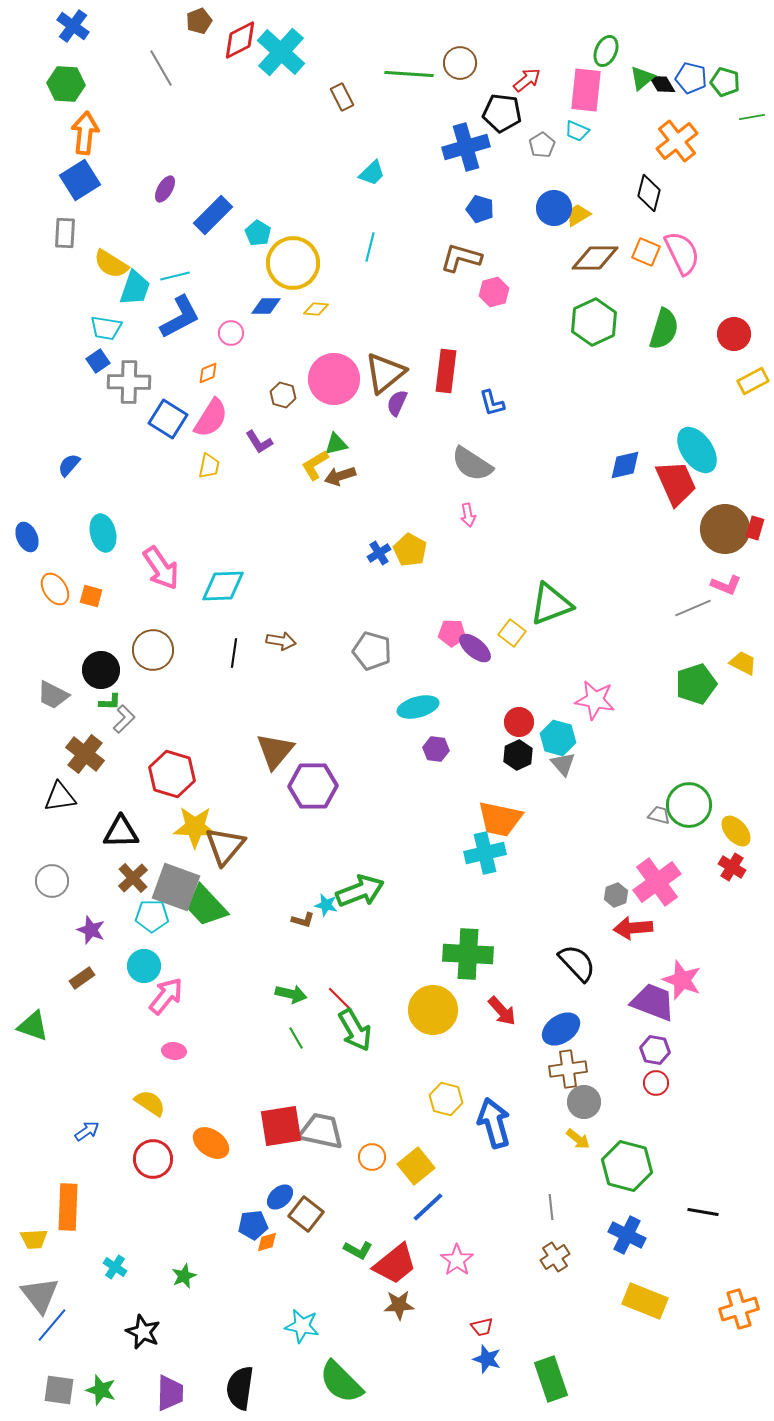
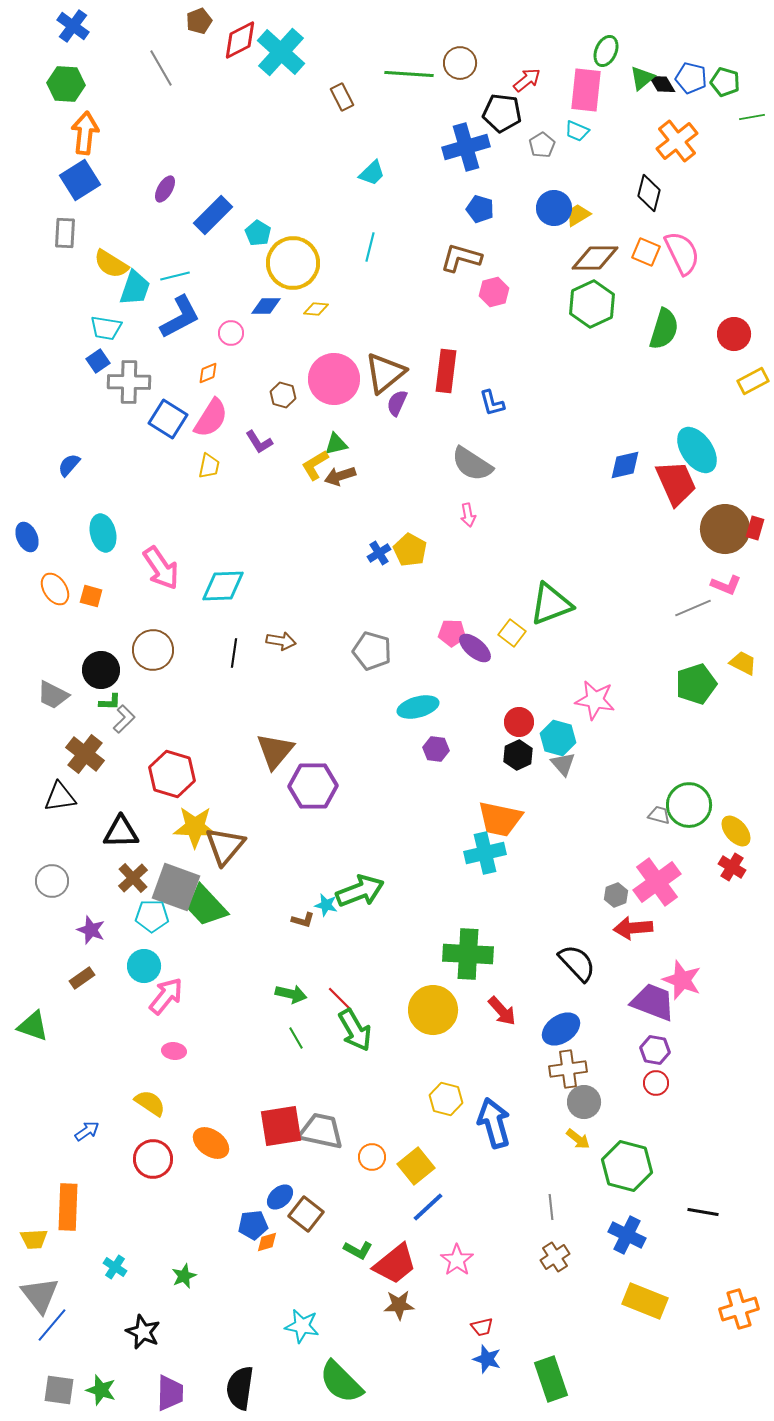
green hexagon at (594, 322): moved 2 px left, 18 px up
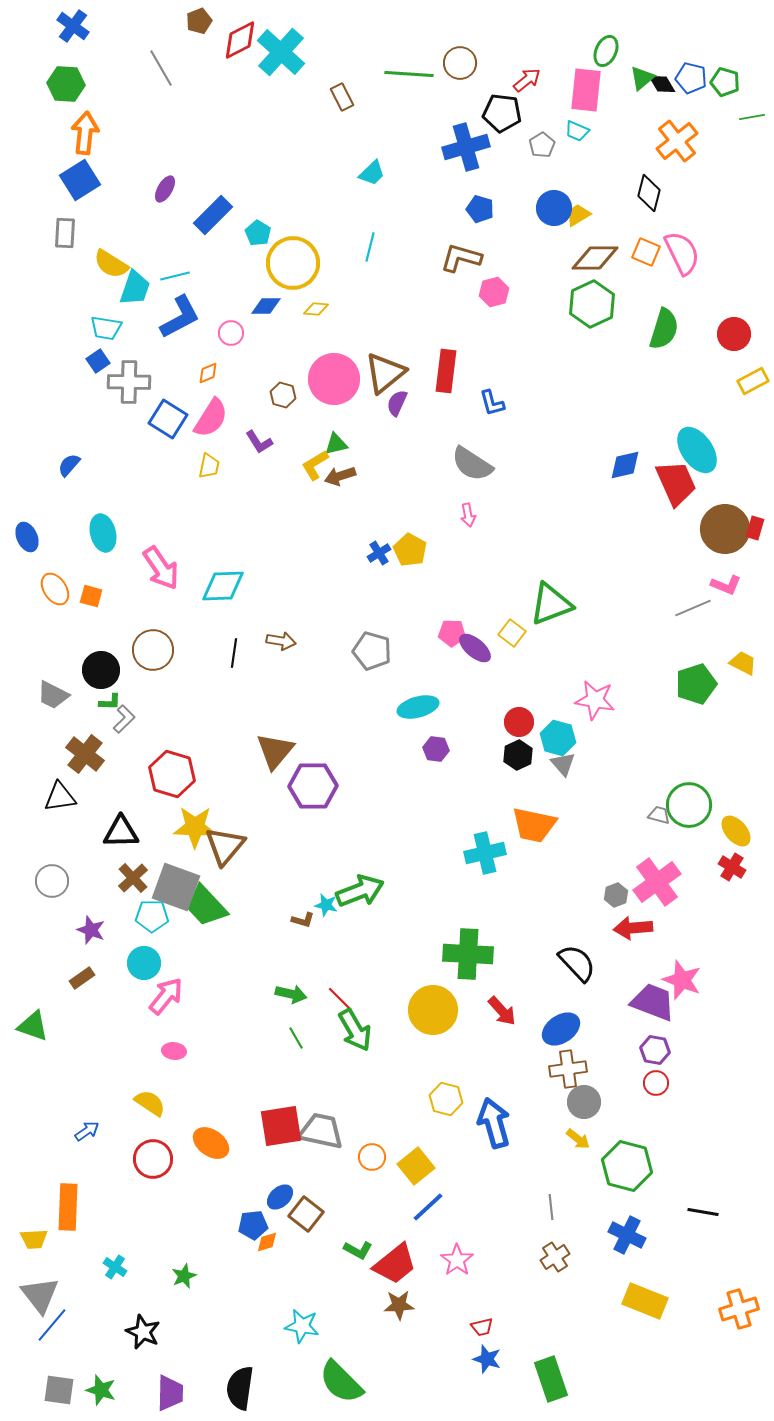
orange trapezoid at (500, 819): moved 34 px right, 6 px down
cyan circle at (144, 966): moved 3 px up
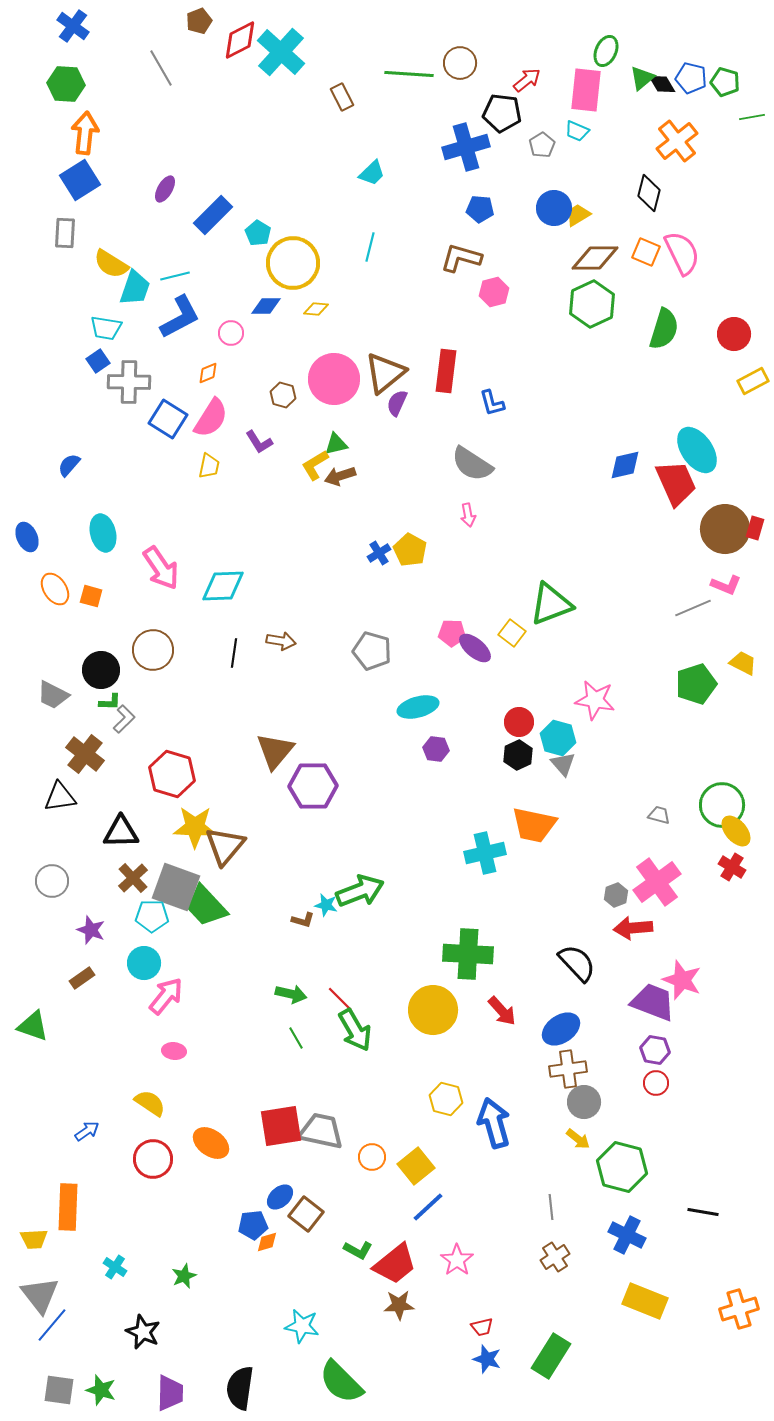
blue pentagon at (480, 209): rotated 12 degrees counterclockwise
green circle at (689, 805): moved 33 px right
green hexagon at (627, 1166): moved 5 px left, 1 px down
green rectangle at (551, 1379): moved 23 px up; rotated 51 degrees clockwise
